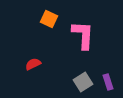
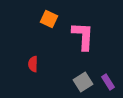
pink L-shape: moved 1 px down
red semicircle: rotated 63 degrees counterclockwise
purple rectangle: rotated 14 degrees counterclockwise
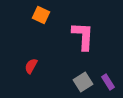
orange square: moved 8 px left, 4 px up
red semicircle: moved 2 px left, 2 px down; rotated 28 degrees clockwise
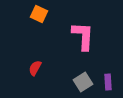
orange square: moved 2 px left, 1 px up
red semicircle: moved 4 px right, 2 px down
purple rectangle: rotated 28 degrees clockwise
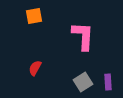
orange square: moved 5 px left, 2 px down; rotated 36 degrees counterclockwise
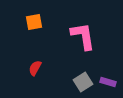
orange square: moved 6 px down
pink L-shape: rotated 12 degrees counterclockwise
purple rectangle: rotated 70 degrees counterclockwise
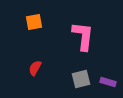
pink L-shape: rotated 16 degrees clockwise
gray square: moved 2 px left, 3 px up; rotated 18 degrees clockwise
